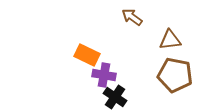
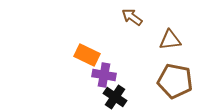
brown pentagon: moved 6 px down
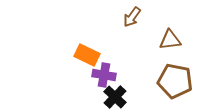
brown arrow: rotated 90 degrees counterclockwise
black cross: rotated 10 degrees clockwise
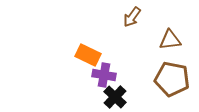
orange rectangle: moved 1 px right
brown pentagon: moved 3 px left, 2 px up
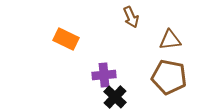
brown arrow: moved 1 px left; rotated 60 degrees counterclockwise
orange rectangle: moved 22 px left, 16 px up
purple cross: rotated 15 degrees counterclockwise
brown pentagon: moved 3 px left, 2 px up
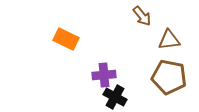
brown arrow: moved 11 px right, 1 px up; rotated 15 degrees counterclockwise
brown triangle: moved 1 px left
black cross: rotated 15 degrees counterclockwise
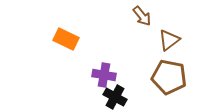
brown triangle: rotated 30 degrees counterclockwise
purple cross: rotated 15 degrees clockwise
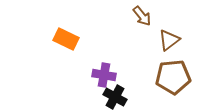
brown pentagon: moved 4 px right; rotated 16 degrees counterclockwise
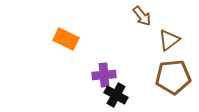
purple cross: rotated 15 degrees counterclockwise
black cross: moved 1 px right, 2 px up
